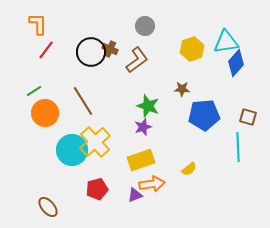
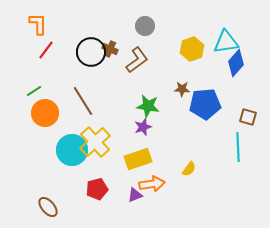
green star: rotated 10 degrees counterclockwise
blue pentagon: moved 1 px right, 11 px up
yellow rectangle: moved 3 px left, 1 px up
yellow semicircle: rotated 14 degrees counterclockwise
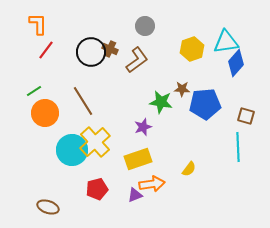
green star: moved 13 px right, 4 px up
brown square: moved 2 px left, 1 px up
brown ellipse: rotated 30 degrees counterclockwise
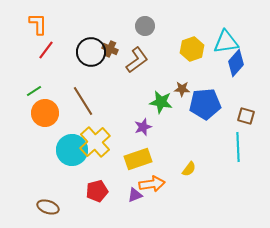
red pentagon: moved 2 px down
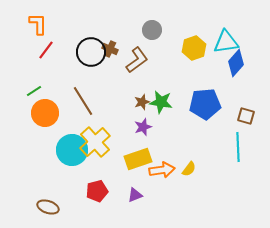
gray circle: moved 7 px right, 4 px down
yellow hexagon: moved 2 px right, 1 px up
brown star: moved 40 px left, 13 px down; rotated 21 degrees counterclockwise
orange arrow: moved 10 px right, 14 px up
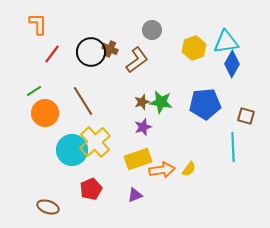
red line: moved 6 px right, 4 px down
blue diamond: moved 4 px left, 1 px down; rotated 12 degrees counterclockwise
cyan line: moved 5 px left
red pentagon: moved 6 px left, 2 px up; rotated 10 degrees counterclockwise
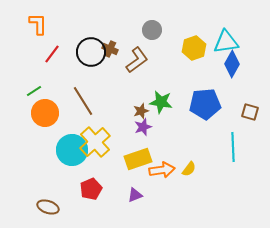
brown star: moved 1 px left, 9 px down
brown square: moved 4 px right, 4 px up
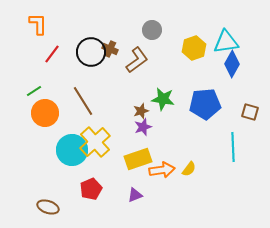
green star: moved 2 px right, 3 px up
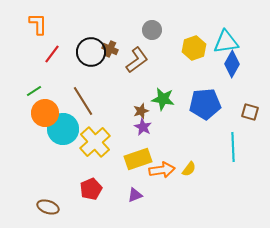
purple star: rotated 24 degrees counterclockwise
cyan circle: moved 9 px left, 21 px up
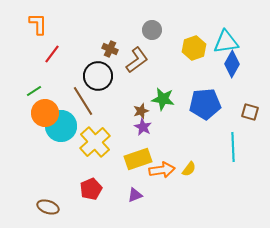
black circle: moved 7 px right, 24 px down
cyan circle: moved 2 px left, 3 px up
